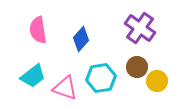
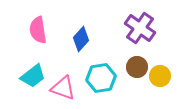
yellow circle: moved 3 px right, 5 px up
pink triangle: moved 2 px left
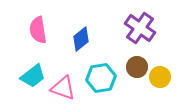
blue diamond: rotated 10 degrees clockwise
yellow circle: moved 1 px down
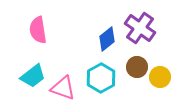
blue diamond: moved 26 px right
cyan hexagon: rotated 20 degrees counterclockwise
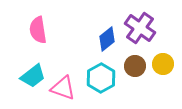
brown circle: moved 2 px left, 1 px up
yellow circle: moved 3 px right, 13 px up
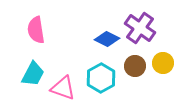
pink semicircle: moved 2 px left
blue diamond: rotated 65 degrees clockwise
yellow circle: moved 1 px up
cyan trapezoid: moved 2 px up; rotated 24 degrees counterclockwise
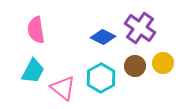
blue diamond: moved 4 px left, 2 px up
cyan trapezoid: moved 3 px up
pink triangle: rotated 20 degrees clockwise
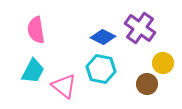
brown circle: moved 12 px right, 18 px down
cyan hexagon: moved 9 px up; rotated 20 degrees counterclockwise
pink triangle: moved 1 px right, 2 px up
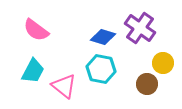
pink semicircle: rotated 44 degrees counterclockwise
blue diamond: rotated 10 degrees counterclockwise
